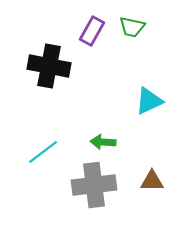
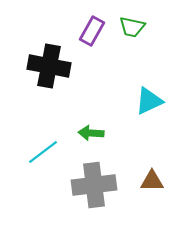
green arrow: moved 12 px left, 9 px up
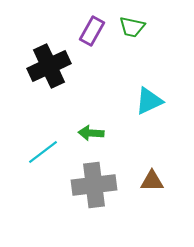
black cross: rotated 36 degrees counterclockwise
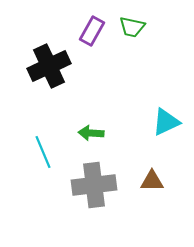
cyan triangle: moved 17 px right, 21 px down
cyan line: rotated 76 degrees counterclockwise
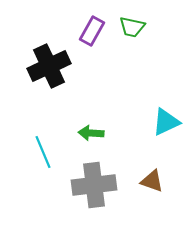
brown triangle: rotated 20 degrees clockwise
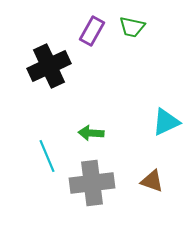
cyan line: moved 4 px right, 4 px down
gray cross: moved 2 px left, 2 px up
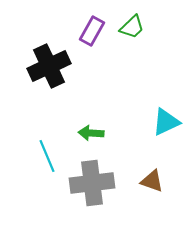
green trapezoid: rotated 56 degrees counterclockwise
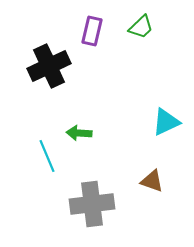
green trapezoid: moved 9 px right
purple rectangle: rotated 16 degrees counterclockwise
green arrow: moved 12 px left
gray cross: moved 21 px down
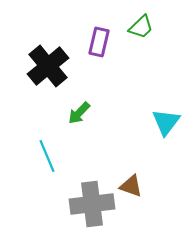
purple rectangle: moved 7 px right, 11 px down
black cross: moved 1 px left; rotated 15 degrees counterclockwise
cyan triangle: rotated 28 degrees counterclockwise
green arrow: moved 20 px up; rotated 50 degrees counterclockwise
brown triangle: moved 21 px left, 5 px down
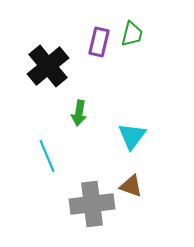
green trapezoid: moved 9 px left, 7 px down; rotated 32 degrees counterclockwise
green arrow: rotated 35 degrees counterclockwise
cyan triangle: moved 34 px left, 14 px down
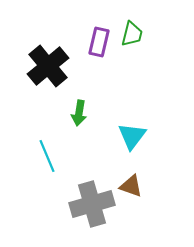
gray cross: rotated 9 degrees counterclockwise
